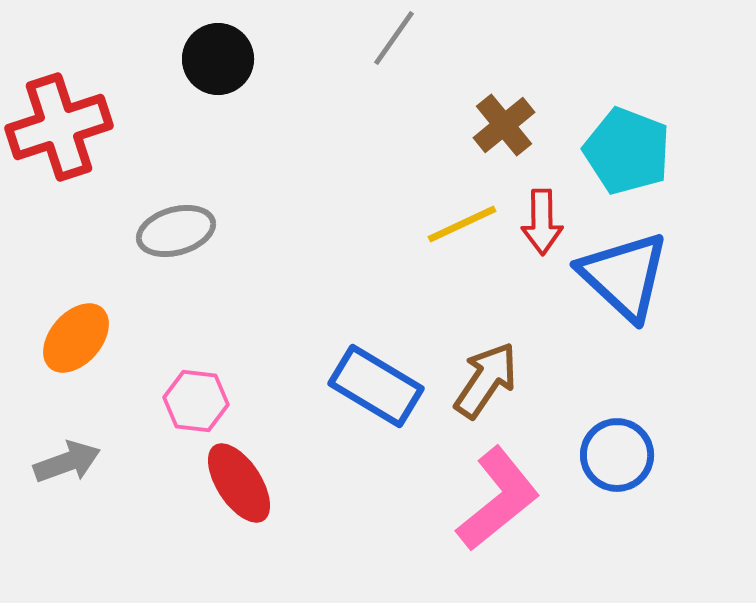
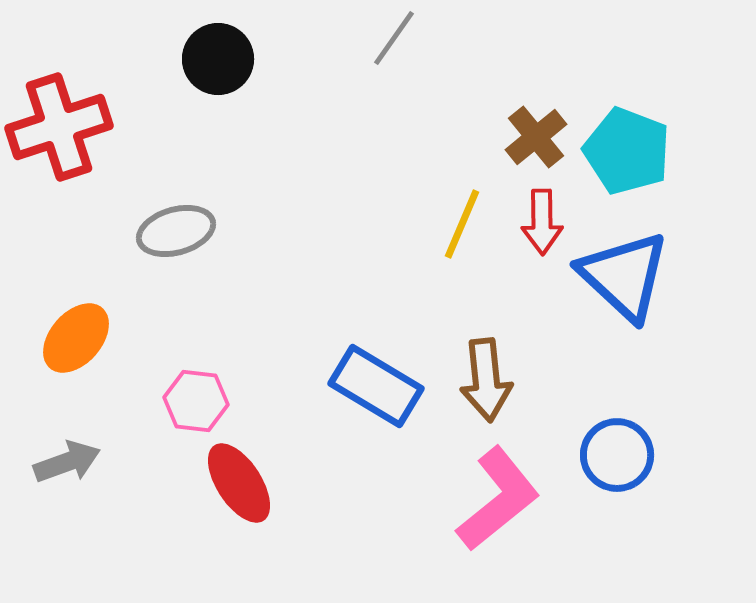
brown cross: moved 32 px right, 12 px down
yellow line: rotated 42 degrees counterclockwise
brown arrow: rotated 140 degrees clockwise
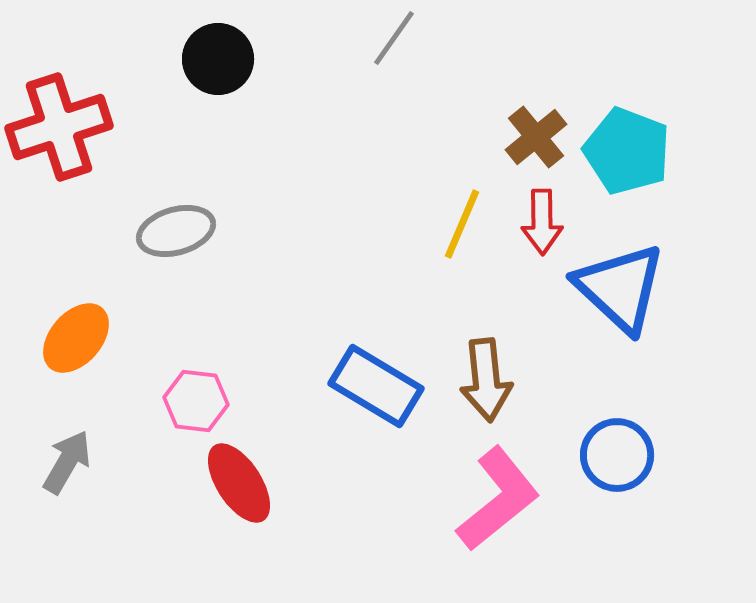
blue triangle: moved 4 px left, 12 px down
gray arrow: rotated 40 degrees counterclockwise
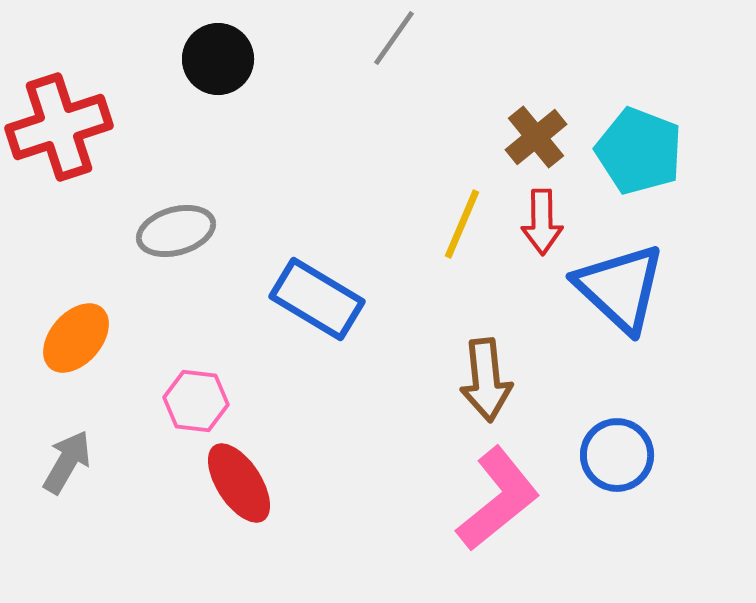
cyan pentagon: moved 12 px right
blue rectangle: moved 59 px left, 87 px up
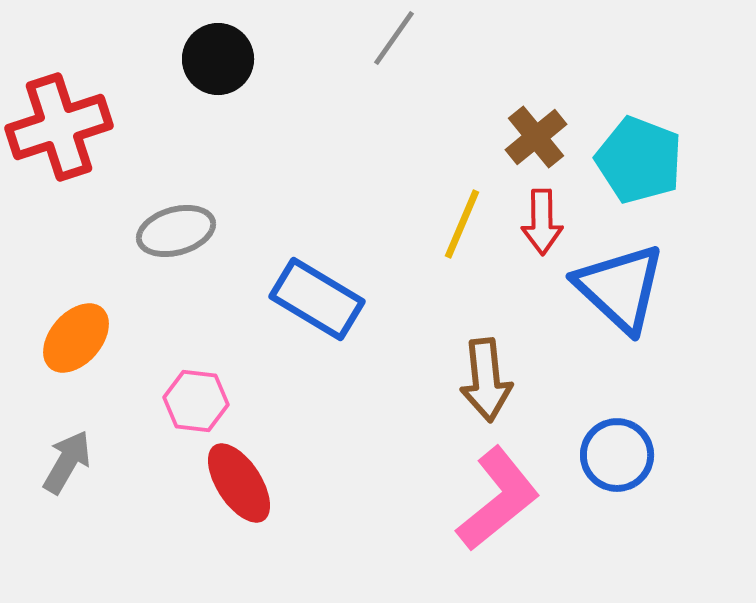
cyan pentagon: moved 9 px down
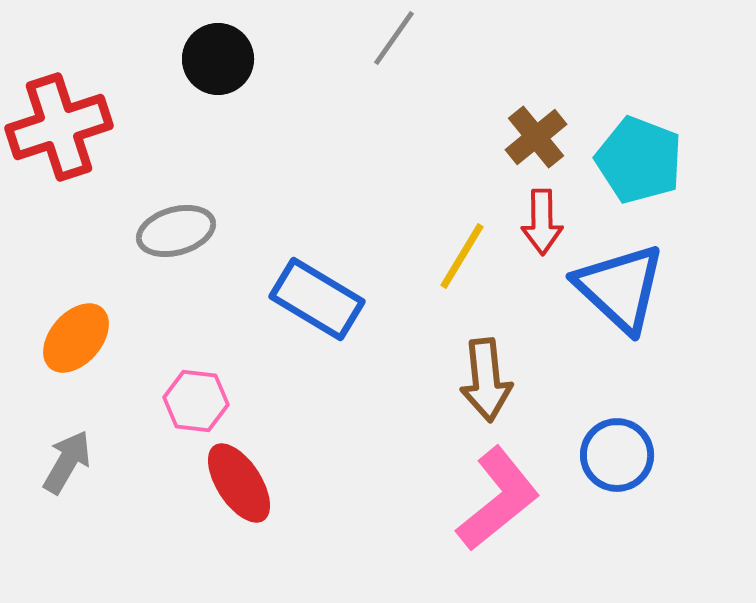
yellow line: moved 32 px down; rotated 8 degrees clockwise
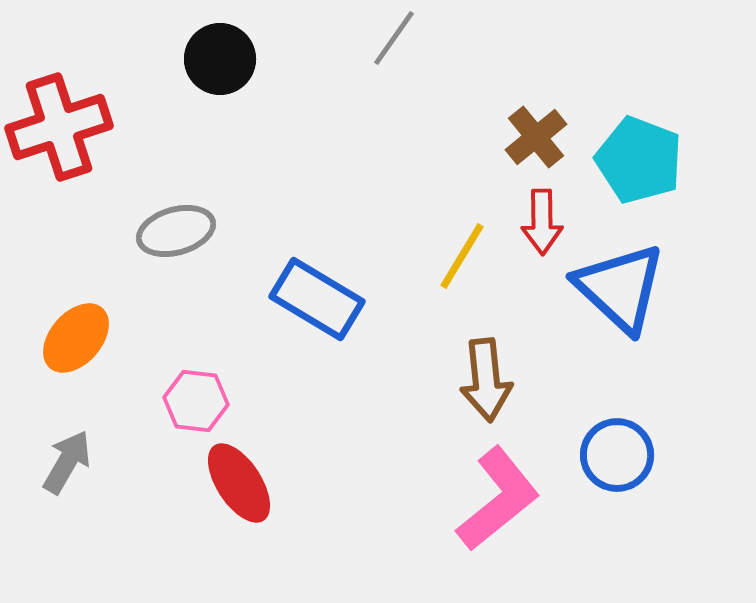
black circle: moved 2 px right
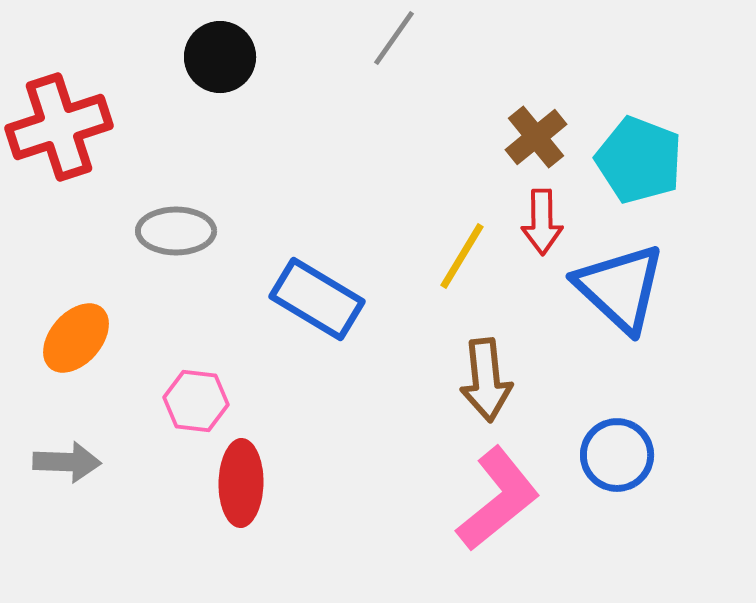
black circle: moved 2 px up
gray ellipse: rotated 16 degrees clockwise
gray arrow: rotated 62 degrees clockwise
red ellipse: moved 2 px right; rotated 34 degrees clockwise
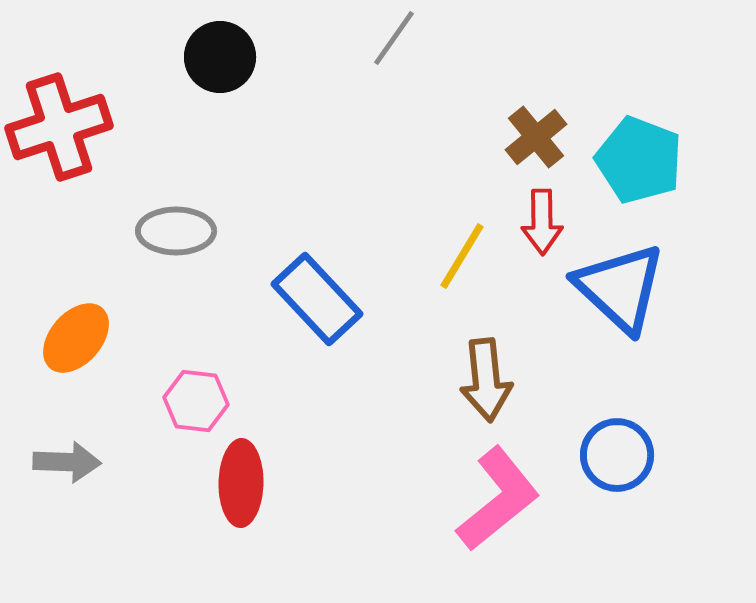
blue rectangle: rotated 16 degrees clockwise
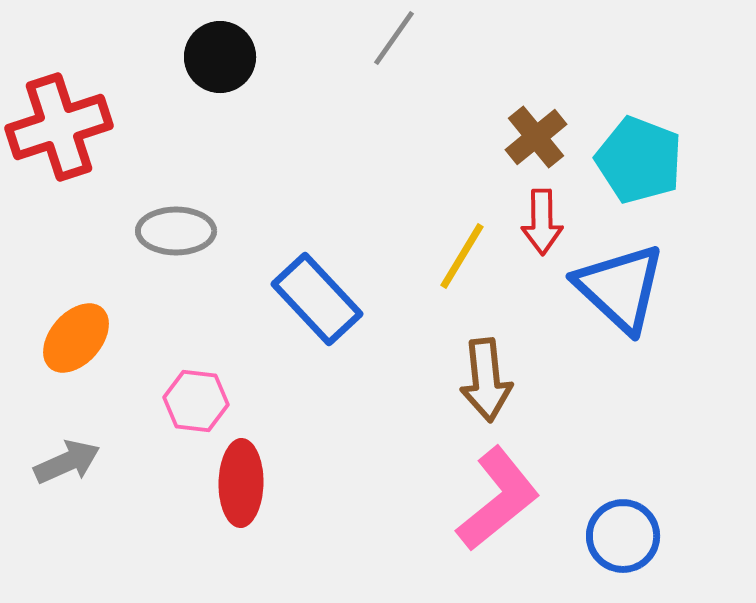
blue circle: moved 6 px right, 81 px down
gray arrow: rotated 26 degrees counterclockwise
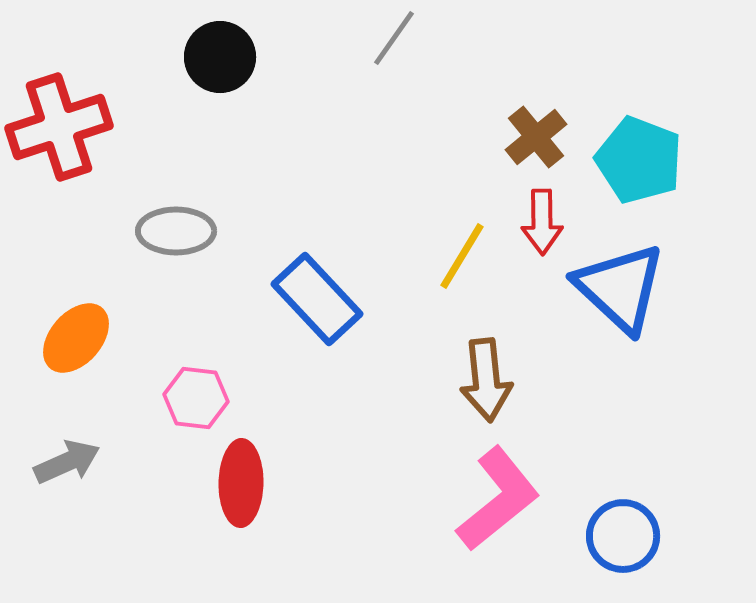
pink hexagon: moved 3 px up
